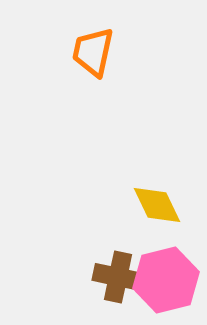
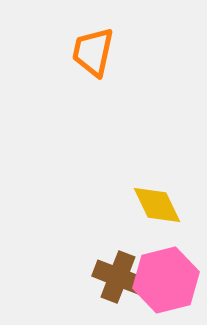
brown cross: rotated 9 degrees clockwise
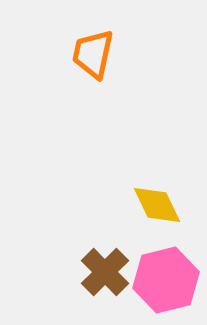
orange trapezoid: moved 2 px down
brown cross: moved 13 px left, 5 px up; rotated 24 degrees clockwise
